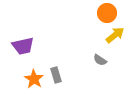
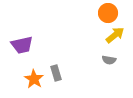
orange circle: moved 1 px right
purple trapezoid: moved 1 px left, 1 px up
gray semicircle: moved 9 px right; rotated 24 degrees counterclockwise
gray rectangle: moved 2 px up
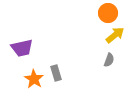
purple trapezoid: moved 3 px down
gray semicircle: rotated 80 degrees counterclockwise
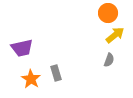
orange star: moved 3 px left
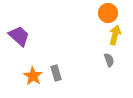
yellow arrow: rotated 36 degrees counterclockwise
purple trapezoid: moved 3 px left, 12 px up; rotated 125 degrees counterclockwise
gray semicircle: rotated 40 degrees counterclockwise
orange star: moved 2 px right, 3 px up
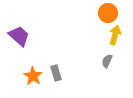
gray semicircle: moved 2 px left, 1 px down; rotated 136 degrees counterclockwise
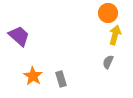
gray semicircle: moved 1 px right, 1 px down
gray rectangle: moved 5 px right, 6 px down
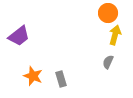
purple trapezoid: rotated 100 degrees clockwise
orange star: rotated 12 degrees counterclockwise
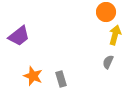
orange circle: moved 2 px left, 1 px up
